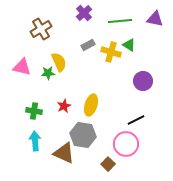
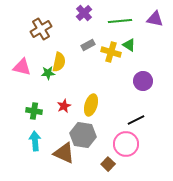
yellow semicircle: rotated 36 degrees clockwise
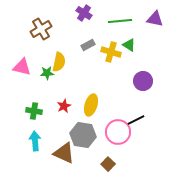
purple cross: rotated 14 degrees counterclockwise
green star: moved 1 px left
pink circle: moved 8 px left, 12 px up
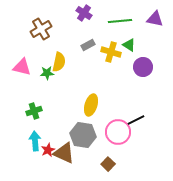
purple circle: moved 14 px up
red star: moved 16 px left, 44 px down
green cross: rotated 28 degrees counterclockwise
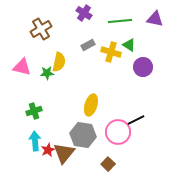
brown triangle: rotated 45 degrees clockwise
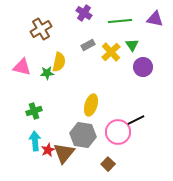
green triangle: moved 3 px right; rotated 24 degrees clockwise
yellow cross: rotated 30 degrees clockwise
